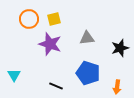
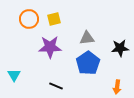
purple star: moved 3 px down; rotated 20 degrees counterclockwise
black star: rotated 12 degrees clockwise
blue pentagon: moved 10 px up; rotated 20 degrees clockwise
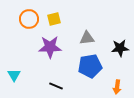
blue pentagon: moved 2 px right, 3 px down; rotated 25 degrees clockwise
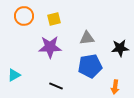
orange circle: moved 5 px left, 3 px up
cyan triangle: rotated 32 degrees clockwise
orange arrow: moved 2 px left
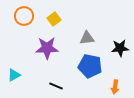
yellow square: rotated 24 degrees counterclockwise
purple star: moved 3 px left, 1 px down
blue pentagon: rotated 20 degrees clockwise
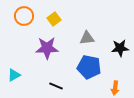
blue pentagon: moved 1 px left, 1 px down
orange arrow: moved 1 px down
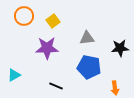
yellow square: moved 1 px left, 2 px down
orange arrow: rotated 16 degrees counterclockwise
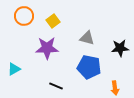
gray triangle: rotated 21 degrees clockwise
cyan triangle: moved 6 px up
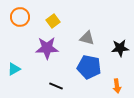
orange circle: moved 4 px left, 1 px down
orange arrow: moved 2 px right, 2 px up
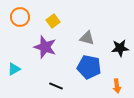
purple star: moved 2 px left, 1 px up; rotated 20 degrees clockwise
